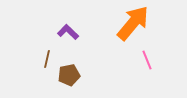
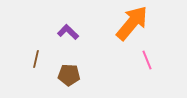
orange arrow: moved 1 px left
brown line: moved 11 px left
brown pentagon: rotated 15 degrees clockwise
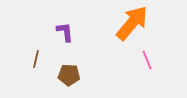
purple L-shape: moved 3 px left; rotated 40 degrees clockwise
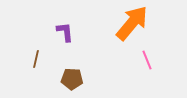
brown pentagon: moved 3 px right, 4 px down
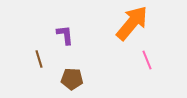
purple L-shape: moved 3 px down
brown line: moved 3 px right; rotated 30 degrees counterclockwise
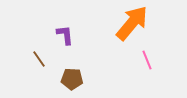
brown line: rotated 18 degrees counterclockwise
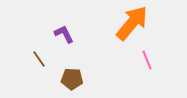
purple L-shape: moved 1 px left, 1 px up; rotated 20 degrees counterclockwise
